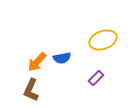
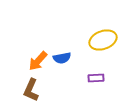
orange arrow: moved 1 px right, 1 px up
purple rectangle: rotated 42 degrees clockwise
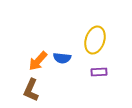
yellow ellipse: moved 8 px left; rotated 52 degrees counterclockwise
blue semicircle: rotated 18 degrees clockwise
purple rectangle: moved 3 px right, 6 px up
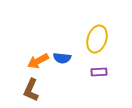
yellow ellipse: moved 2 px right, 1 px up
orange arrow: rotated 20 degrees clockwise
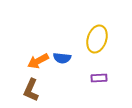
purple rectangle: moved 6 px down
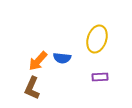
orange arrow: rotated 20 degrees counterclockwise
purple rectangle: moved 1 px right, 1 px up
brown L-shape: moved 1 px right, 2 px up
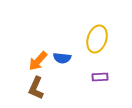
brown L-shape: moved 4 px right
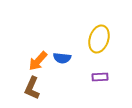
yellow ellipse: moved 2 px right
brown L-shape: moved 4 px left
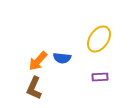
yellow ellipse: rotated 16 degrees clockwise
brown L-shape: moved 2 px right
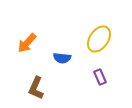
orange arrow: moved 11 px left, 18 px up
purple rectangle: rotated 70 degrees clockwise
brown L-shape: moved 2 px right
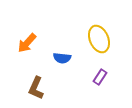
yellow ellipse: rotated 56 degrees counterclockwise
purple rectangle: rotated 56 degrees clockwise
